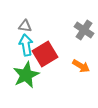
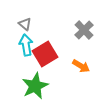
gray triangle: moved 2 px up; rotated 32 degrees clockwise
gray cross: rotated 12 degrees clockwise
green star: moved 9 px right, 11 px down
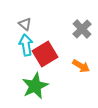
gray cross: moved 2 px left, 1 px up
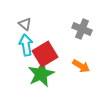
gray cross: rotated 24 degrees counterclockwise
green star: moved 6 px right, 12 px up
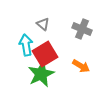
gray triangle: moved 18 px right
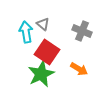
gray cross: moved 2 px down
cyan arrow: moved 13 px up
red square: moved 2 px right, 2 px up; rotated 25 degrees counterclockwise
orange arrow: moved 2 px left, 3 px down
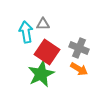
gray triangle: rotated 40 degrees counterclockwise
gray cross: moved 3 px left, 17 px down
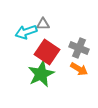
cyan arrow: rotated 100 degrees counterclockwise
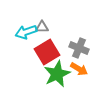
gray triangle: moved 1 px left, 3 px down
red square: rotated 25 degrees clockwise
green star: moved 16 px right
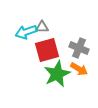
red square: moved 2 px up; rotated 15 degrees clockwise
